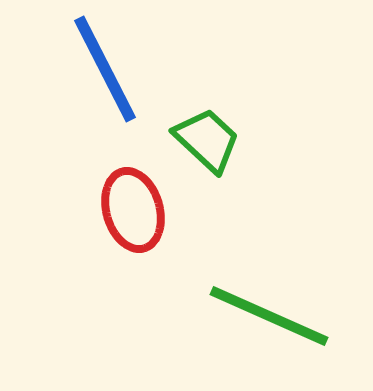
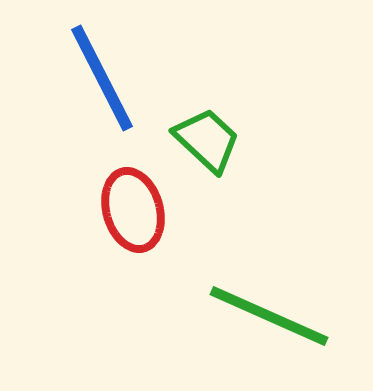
blue line: moved 3 px left, 9 px down
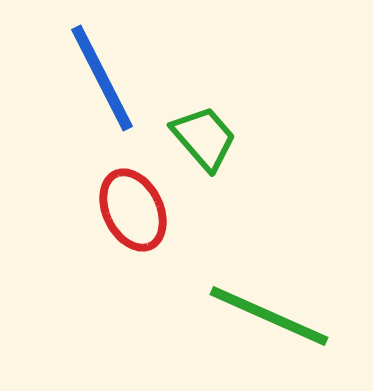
green trapezoid: moved 3 px left, 2 px up; rotated 6 degrees clockwise
red ellipse: rotated 10 degrees counterclockwise
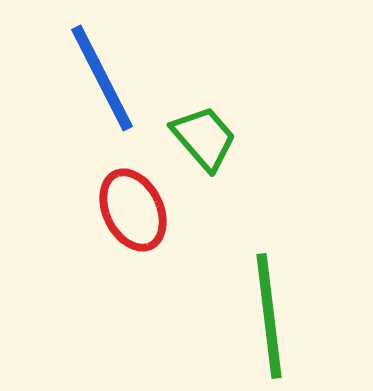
green line: rotated 59 degrees clockwise
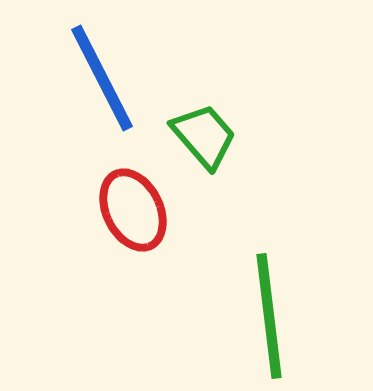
green trapezoid: moved 2 px up
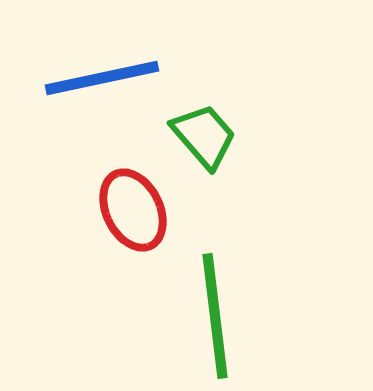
blue line: rotated 75 degrees counterclockwise
green line: moved 54 px left
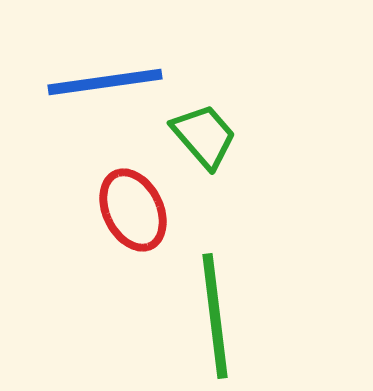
blue line: moved 3 px right, 4 px down; rotated 4 degrees clockwise
